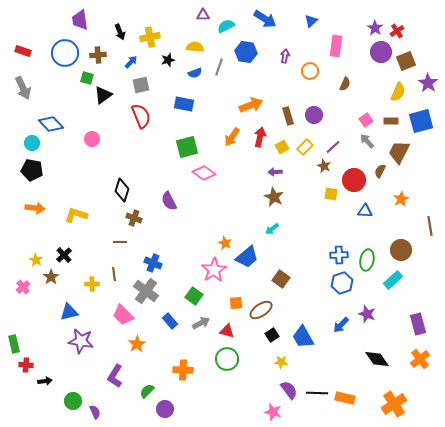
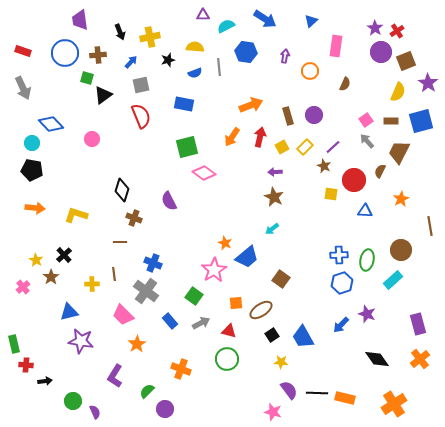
gray line at (219, 67): rotated 24 degrees counterclockwise
red triangle at (227, 331): moved 2 px right
orange cross at (183, 370): moved 2 px left, 1 px up; rotated 18 degrees clockwise
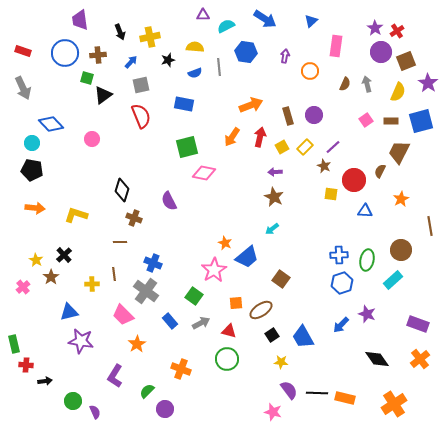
gray arrow at (367, 141): moved 57 px up; rotated 28 degrees clockwise
pink diamond at (204, 173): rotated 25 degrees counterclockwise
purple rectangle at (418, 324): rotated 55 degrees counterclockwise
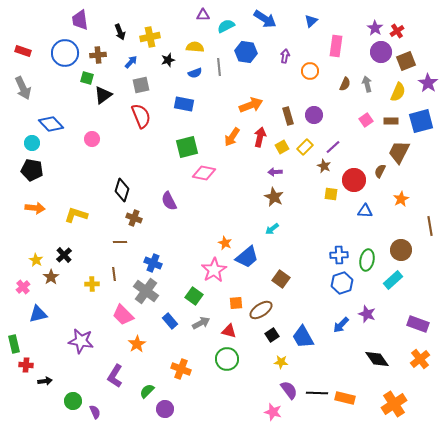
blue triangle at (69, 312): moved 31 px left, 2 px down
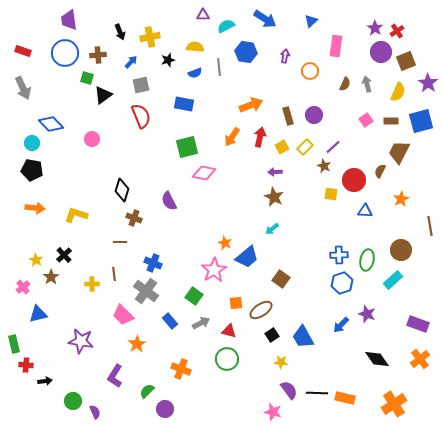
purple trapezoid at (80, 20): moved 11 px left
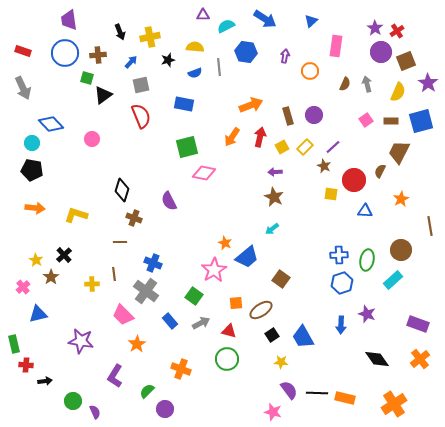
blue arrow at (341, 325): rotated 42 degrees counterclockwise
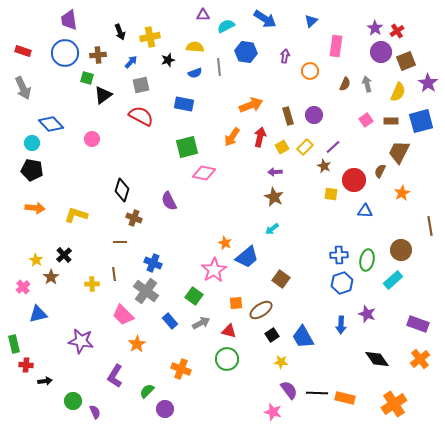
red semicircle at (141, 116): rotated 40 degrees counterclockwise
orange star at (401, 199): moved 1 px right, 6 px up
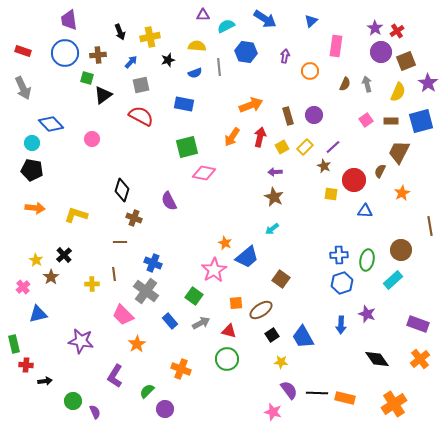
yellow semicircle at (195, 47): moved 2 px right, 1 px up
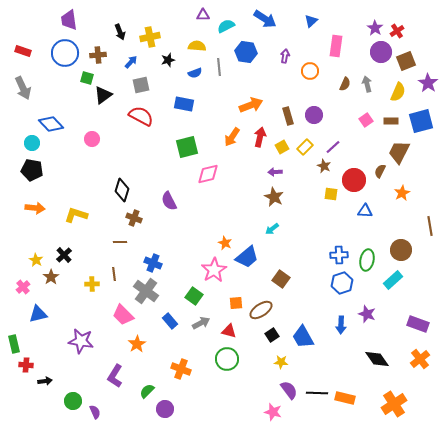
pink diamond at (204, 173): moved 4 px right, 1 px down; rotated 25 degrees counterclockwise
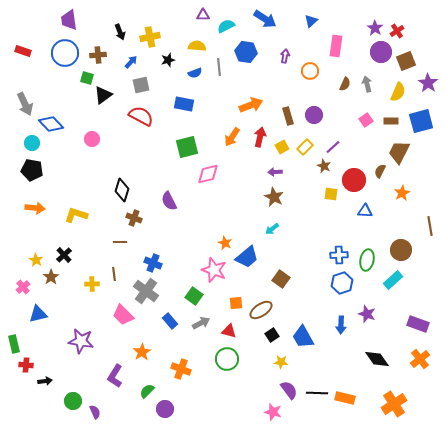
gray arrow at (23, 88): moved 2 px right, 16 px down
pink star at (214, 270): rotated 20 degrees counterclockwise
orange star at (137, 344): moved 5 px right, 8 px down
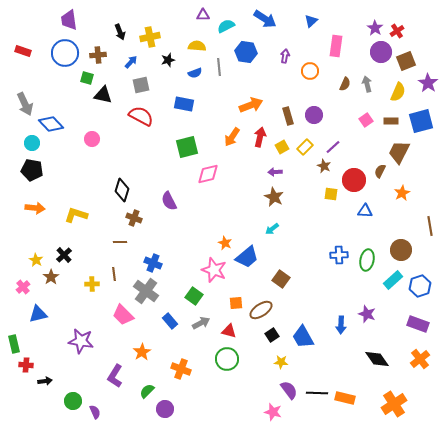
black triangle at (103, 95): rotated 48 degrees clockwise
blue hexagon at (342, 283): moved 78 px right, 3 px down
